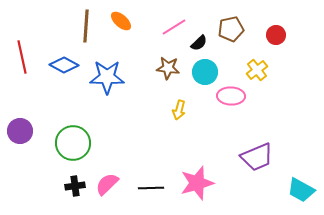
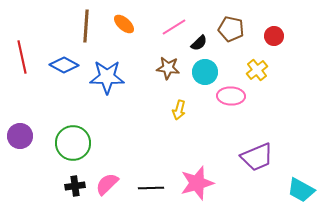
orange ellipse: moved 3 px right, 3 px down
brown pentagon: rotated 25 degrees clockwise
red circle: moved 2 px left, 1 px down
purple circle: moved 5 px down
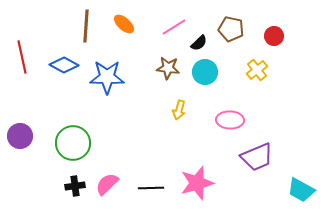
pink ellipse: moved 1 px left, 24 px down
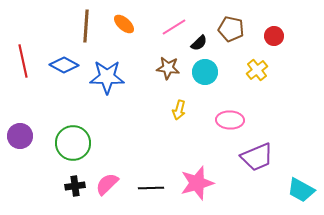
red line: moved 1 px right, 4 px down
